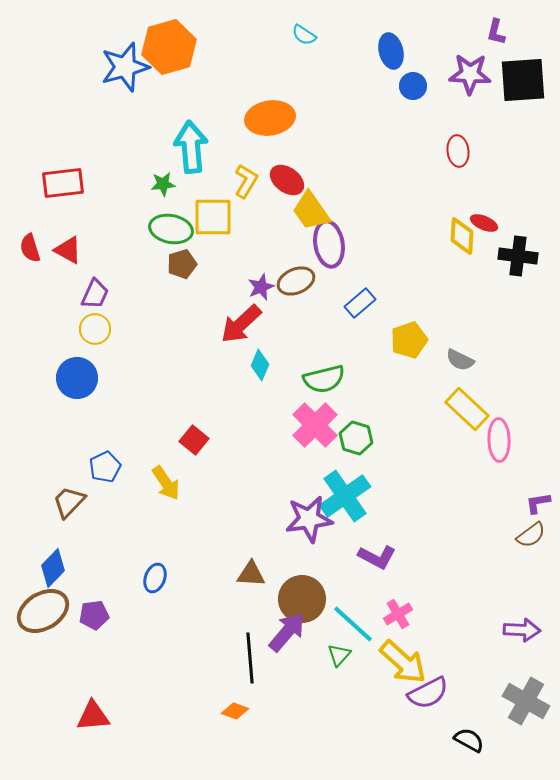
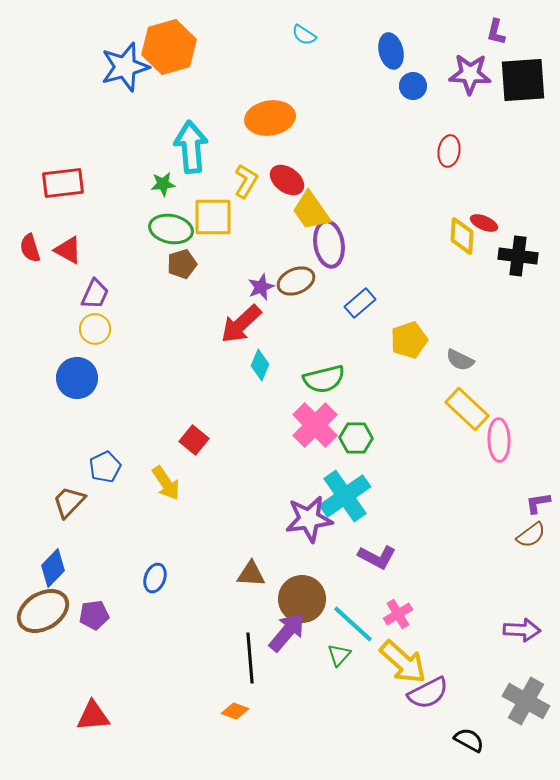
red ellipse at (458, 151): moved 9 px left; rotated 16 degrees clockwise
green hexagon at (356, 438): rotated 16 degrees counterclockwise
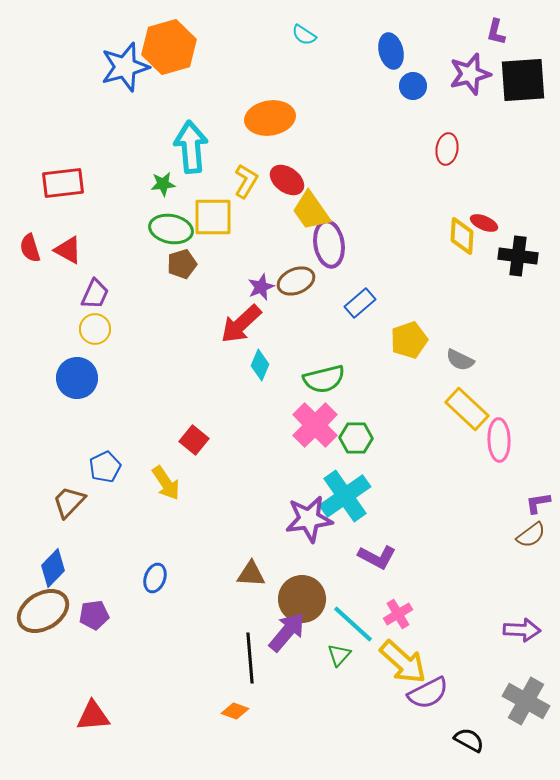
purple star at (470, 74): rotated 18 degrees counterclockwise
red ellipse at (449, 151): moved 2 px left, 2 px up
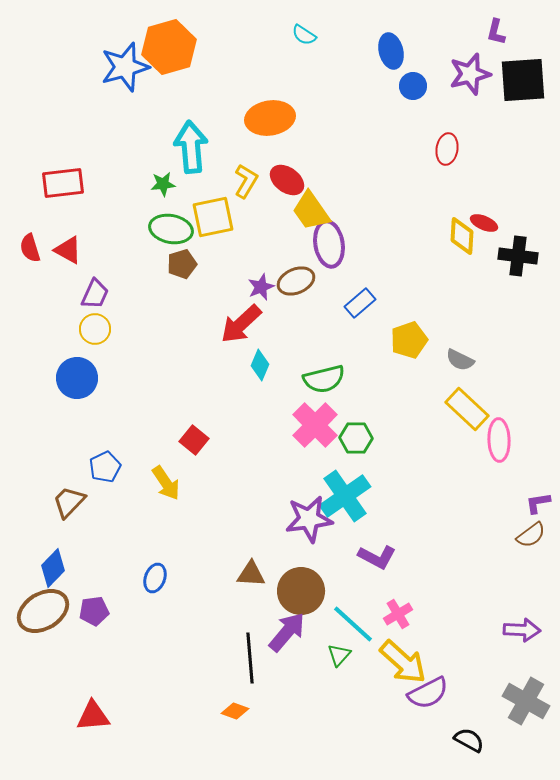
yellow square at (213, 217): rotated 12 degrees counterclockwise
brown circle at (302, 599): moved 1 px left, 8 px up
purple pentagon at (94, 615): moved 4 px up
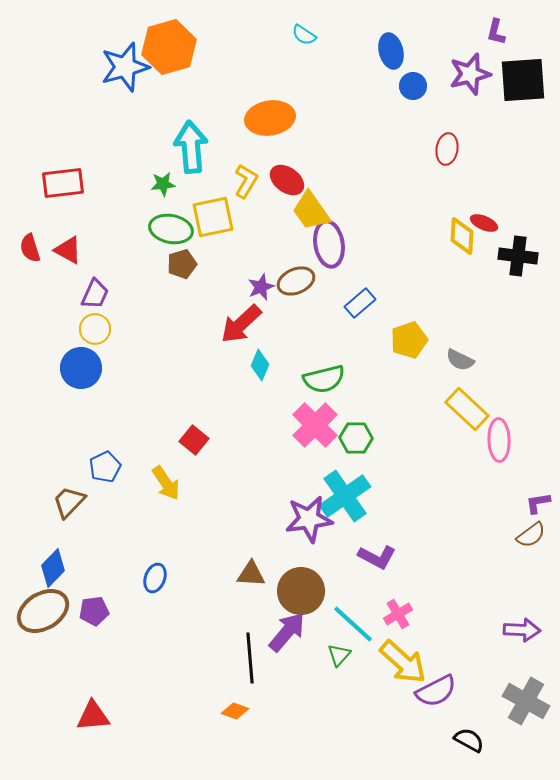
blue circle at (77, 378): moved 4 px right, 10 px up
purple semicircle at (428, 693): moved 8 px right, 2 px up
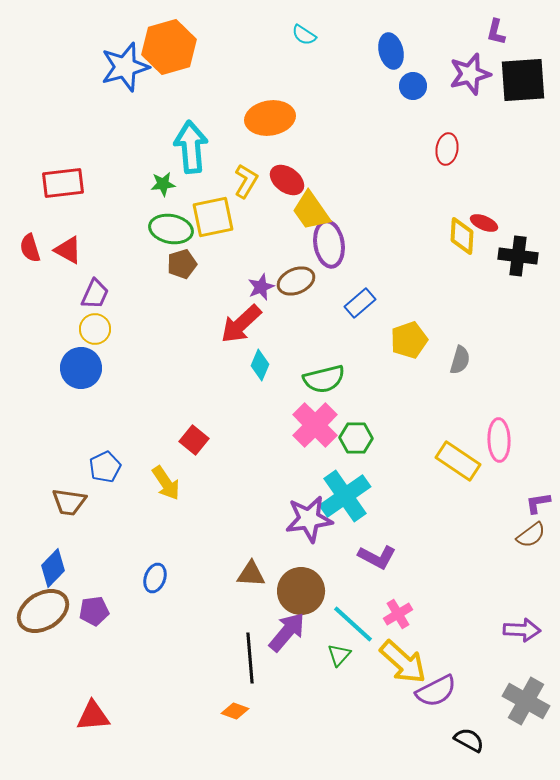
gray semicircle at (460, 360): rotated 100 degrees counterclockwise
yellow rectangle at (467, 409): moved 9 px left, 52 px down; rotated 9 degrees counterclockwise
brown trapezoid at (69, 502): rotated 126 degrees counterclockwise
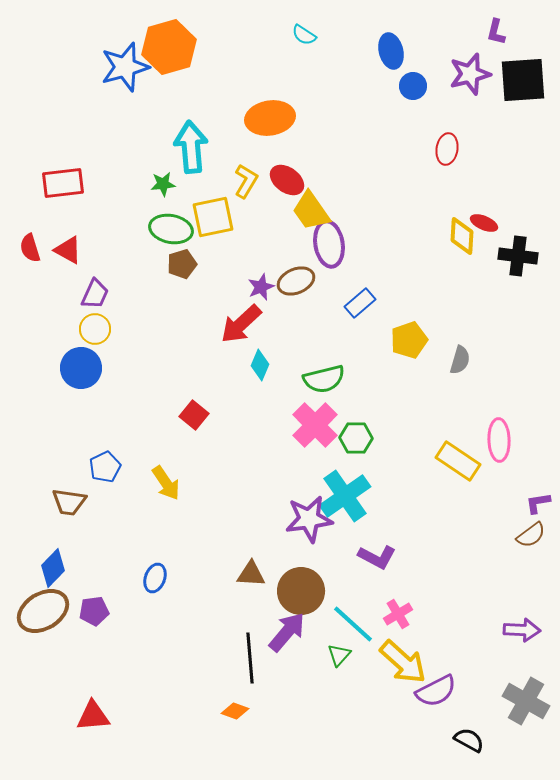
red square at (194, 440): moved 25 px up
